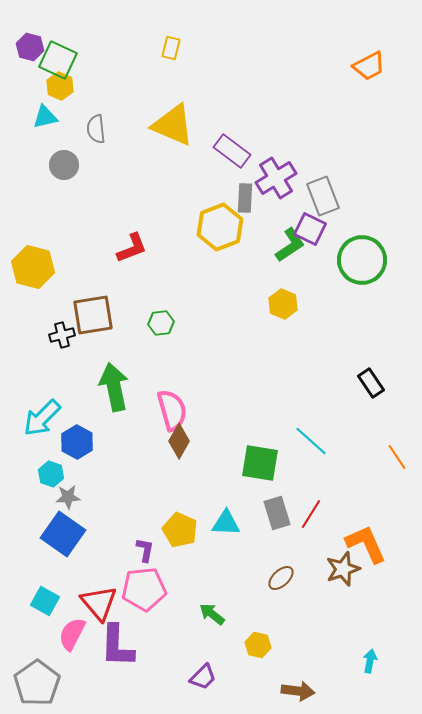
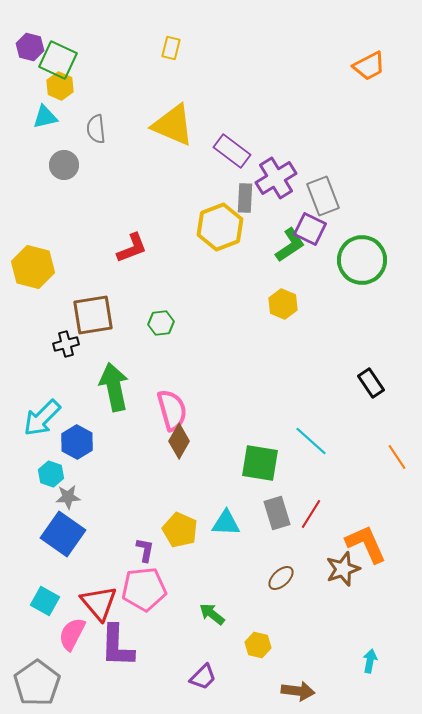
black cross at (62, 335): moved 4 px right, 9 px down
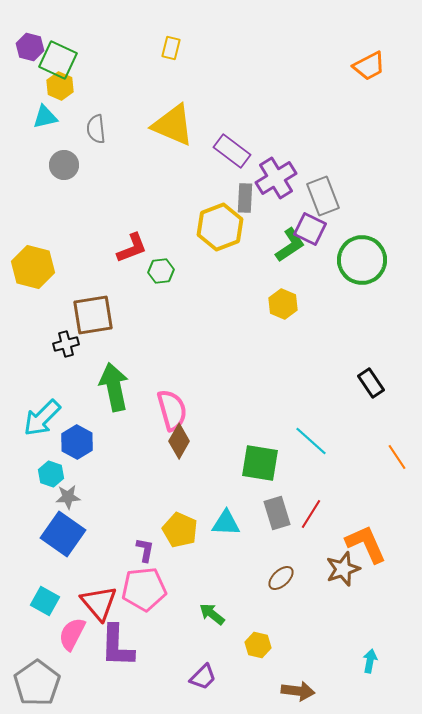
green hexagon at (161, 323): moved 52 px up
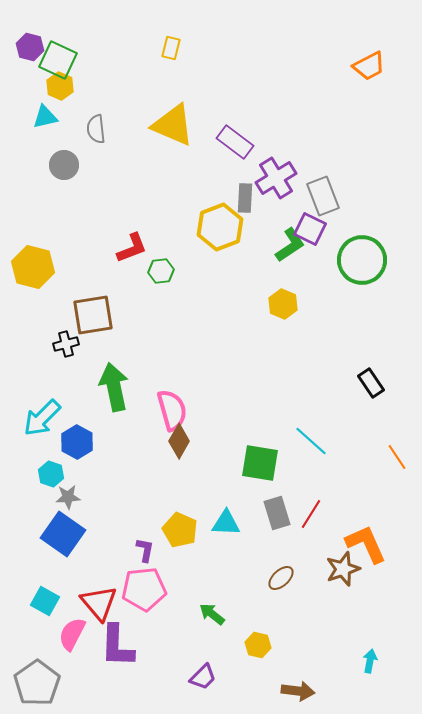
purple rectangle at (232, 151): moved 3 px right, 9 px up
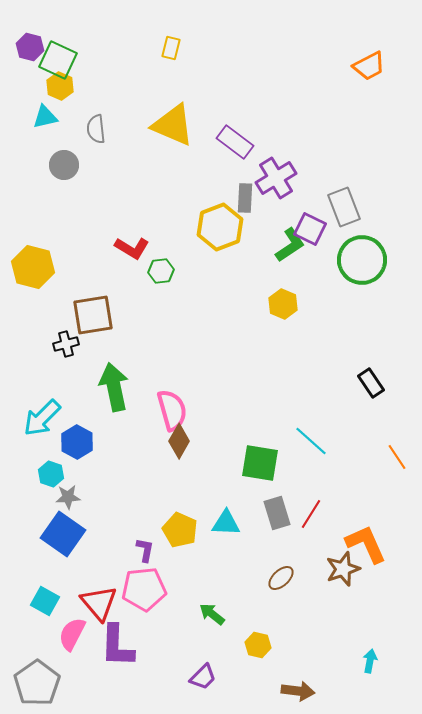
gray rectangle at (323, 196): moved 21 px right, 11 px down
red L-shape at (132, 248): rotated 52 degrees clockwise
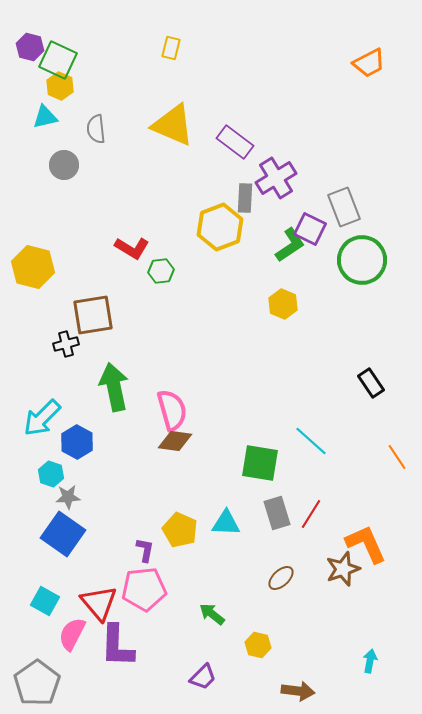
orange trapezoid at (369, 66): moved 3 px up
brown diamond at (179, 441): moved 4 px left; rotated 68 degrees clockwise
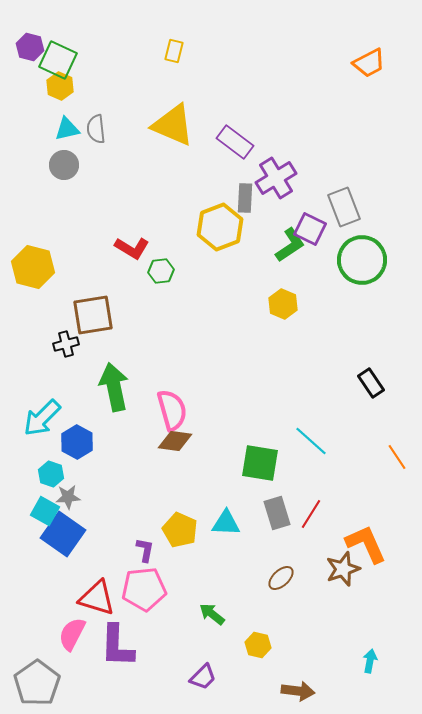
yellow rectangle at (171, 48): moved 3 px right, 3 px down
cyan triangle at (45, 117): moved 22 px right, 12 px down
cyan square at (45, 601): moved 90 px up
red triangle at (99, 603): moved 2 px left, 5 px up; rotated 33 degrees counterclockwise
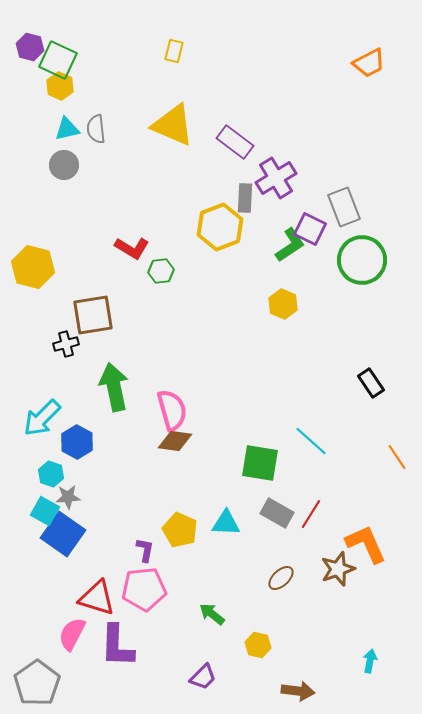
gray rectangle at (277, 513): rotated 44 degrees counterclockwise
brown star at (343, 569): moved 5 px left
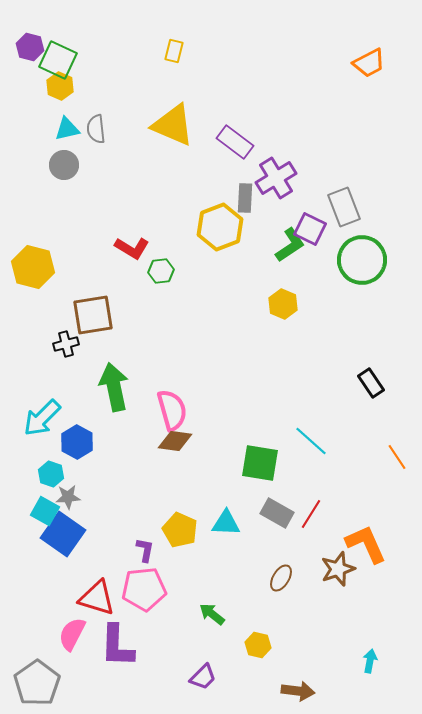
brown ellipse at (281, 578): rotated 16 degrees counterclockwise
